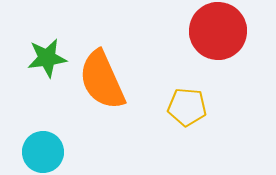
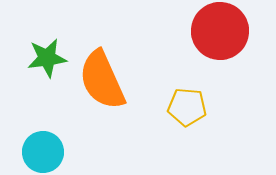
red circle: moved 2 px right
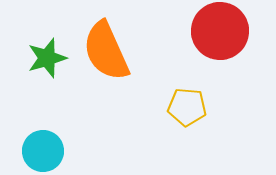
green star: rotated 9 degrees counterclockwise
orange semicircle: moved 4 px right, 29 px up
cyan circle: moved 1 px up
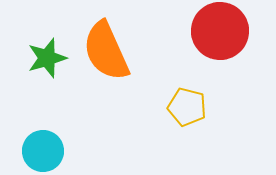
yellow pentagon: rotated 9 degrees clockwise
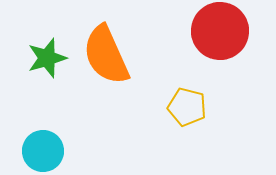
orange semicircle: moved 4 px down
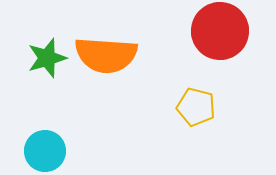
orange semicircle: rotated 62 degrees counterclockwise
yellow pentagon: moved 9 px right
cyan circle: moved 2 px right
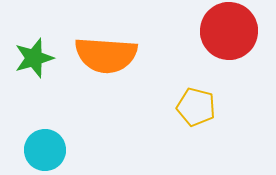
red circle: moved 9 px right
green star: moved 13 px left
cyan circle: moved 1 px up
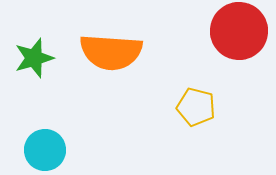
red circle: moved 10 px right
orange semicircle: moved 5 px right, 3 px up
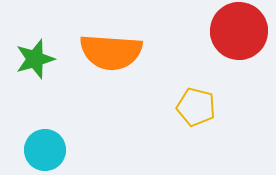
green star: moved 1 px right, 1 px down
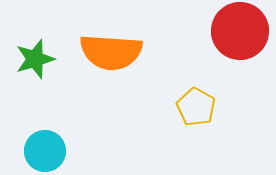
red circle: moved 1 px right
yellow pentagon: rotated 15 degrees clockwise
cyan circle: moved 1 px down
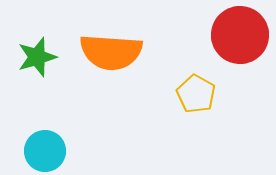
red circle: moved 4 px down
green star: moved 2 px right, 2 px up
yellow pentagon: moved 13 px up
